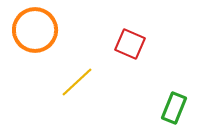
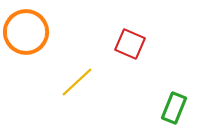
orange circle: moved 9 px left, 2 px down
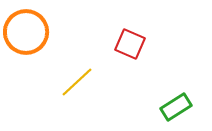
green rectangle: moved 2 px right, 1 px up; rotated 36 degrees clockwise
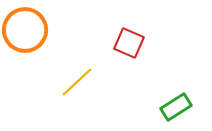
orange circle: moved 1 px left, 2 px up
red square: moved 1 px left, 1 px up
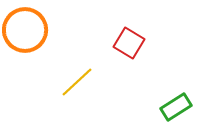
red square: rotated 8 degrees clockwise
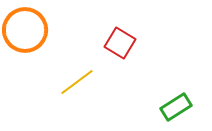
red square: moved 9 px left
yellow line: rotated 6 degrees clockwise
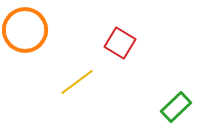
green rectangle: rotated 12 degrees counterclockwise
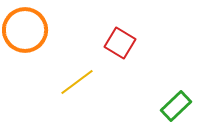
green rectangle: moved 1 px up
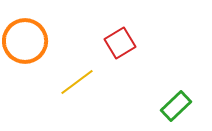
orange circle: moved 11 px down
red square: rotated 28 degrees clockwise
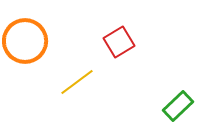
red square: moved 1 px left, 1 px up
green rectangle: moved 2 px right
